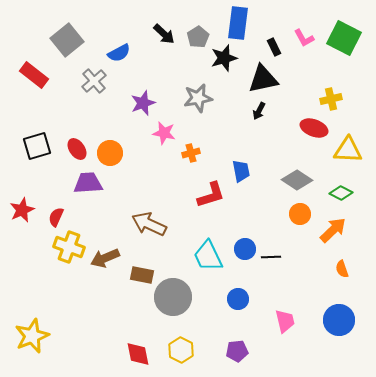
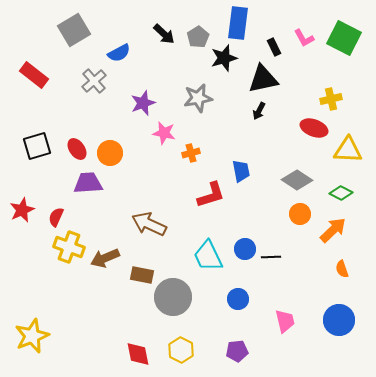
gray square at (67, 40): moved 7 px right, 10 px up; rotated 8 degrees clockwise
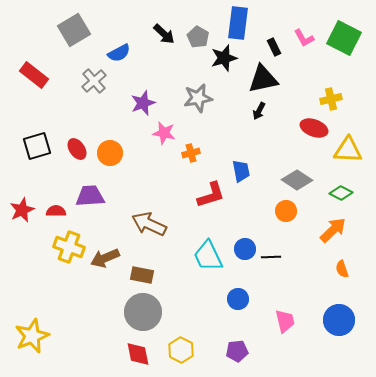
gray pentagon at (198, 37): rotated 10 degrees counterclockwise
purple trapezoid at (88, 183): moved 2 px right, 13 px down
orange circle at (300, 214): moved 14 px left, 3 px up
red semicircle at (56, 217): moved 6 px up; rotated 66 degrees clockwise
gray circle at (173, 297): moved 30 px left, 15 px down
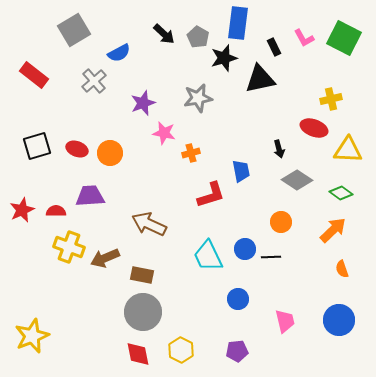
black triangle at (263, 79): moved 3 px left
black arrow at (259, 111): moved 20 px right, 38 px down; rotated 42 degrees counterclockwise
red ellipse at (77, 149): rotated 35 degrees counterclockwise
green diamond at (341, 193): rotated 10 degrees clockwise
orange circle at (286, 211): moved 5 px left, 11 px down
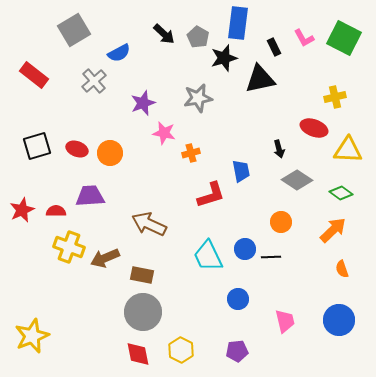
yellow cross at (331, 99): moved 4 px right, 2 px up
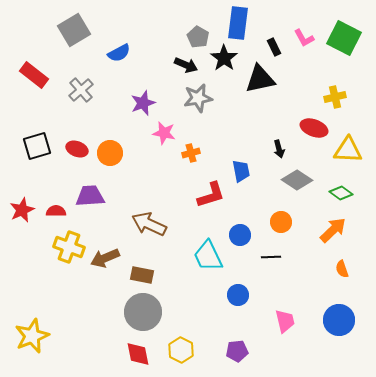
black arrow at (164, 34): moved 22 px right, 31 px down; rotated 20 degrees counterclockwise
black star at (224, 58): rotated 20 degrees counterclockwise
gray cross at (94, 81): moved 13 px left, 9 px down
blue circle at (245, 249): moved 5 px left, 14 px up
blue circle at (238, 299): moved 4 px up
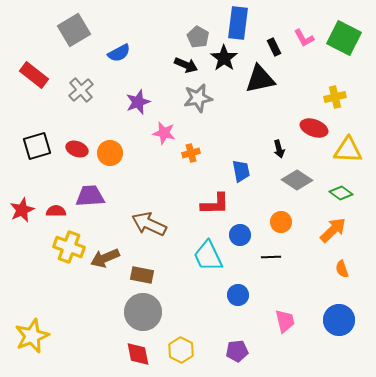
purple star at (143, 103): moved 5 px left, 1 px up
red L-shape at (211, 195): moved 4 px right, 9 px down; rotated 16 degrees clockwise
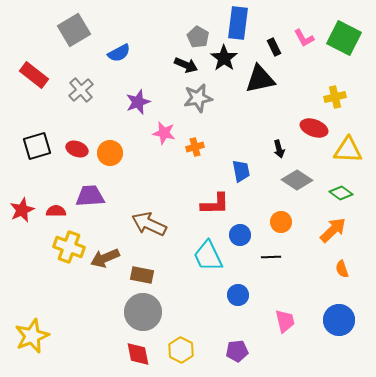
orange cross at (191, 153): moved 4 px right, 6 px up
